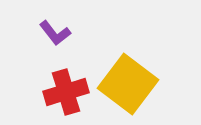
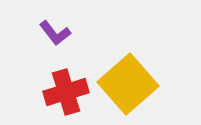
yellow square: rotated 12 degrees clockwise
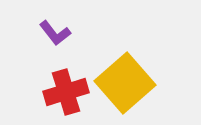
yellow square: moved 3 px left, 1 px up
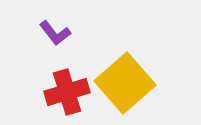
red cross: moved 1 px right
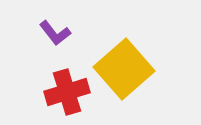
yellow square: moved 1 px left, 14 px up
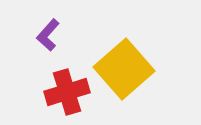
purple L-shape: moved 7 px left, 2 px down; rotated 80 degrees clockwise
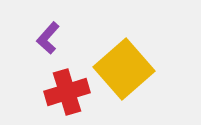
purple L-shape: moved 3 px down
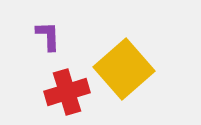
purple L-shape: moved 2 px up; rotated 136 degrees clockwise
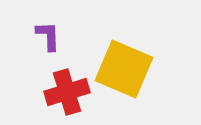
yellow square: rotated 26 degrees counterclockwise
